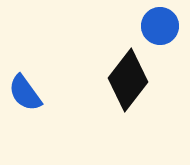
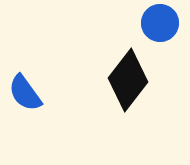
blue circle: moved 3 px up
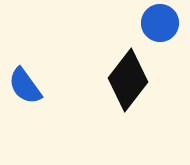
blue semicircle: moved 7 px up
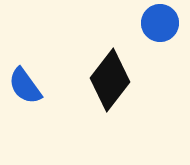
black diamond: moved 18 px left
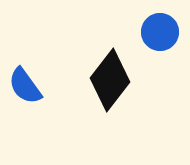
blue circle: moved 9 px down
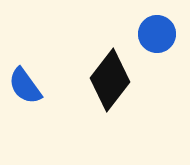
blue circle: moved 3 px left, 2 px down
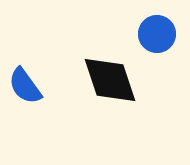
black diamond: rotated 56 degrees counterclockwise
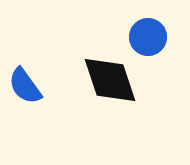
blue circle: moved 9 px left, 3 px down
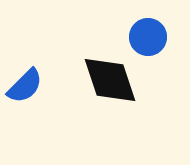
blue semicircle: rotated 99 degrees counterclockwise
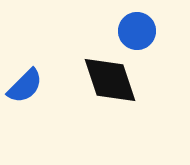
blue circle: moved 11 px left, 6 px up
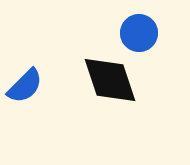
blue circle: moved 2 px right, 2 px down
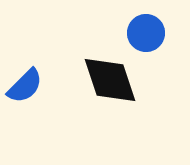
blue circle: moved 7 px right
